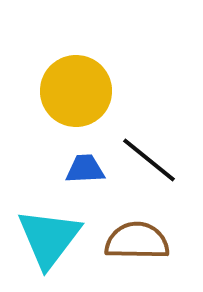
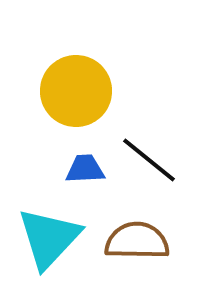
cyan triangle: rotated 6 degrees clockwise
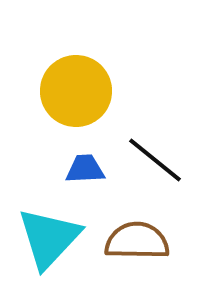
black line: moved 6 px right
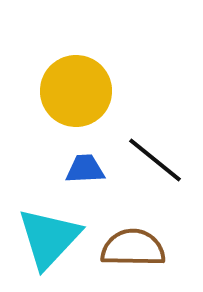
brown semicircle: moved 4 px left, 7 px down
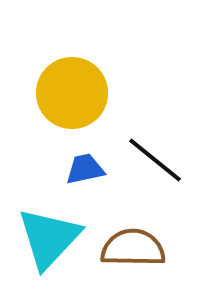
yellow circle: moved 4 px left, 2 px down
blue trapezoid: rotated 9 degrees counterclockwise
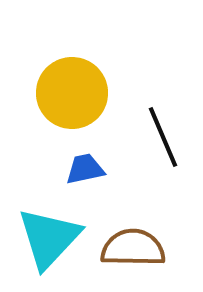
black line: moved 8 px right, 23 px up; rotated 28 degrees clockwise
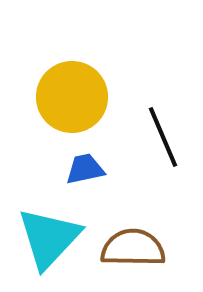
yellow circle: moved 4 px down
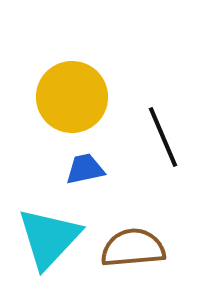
brown semicircle: rotated 6 degrees counterclockwise
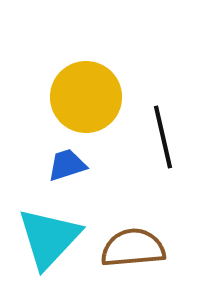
yellow circle: moved 14 px right
black line: rotated 10 degrees clockwise
blue trapezoid: moved 18 px left, 4 px up; rotated 6 degrees counterclockwise
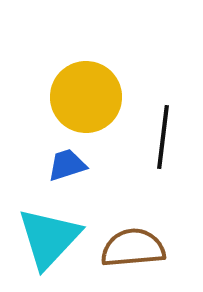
black line: rotated 20 degrees clockwise
